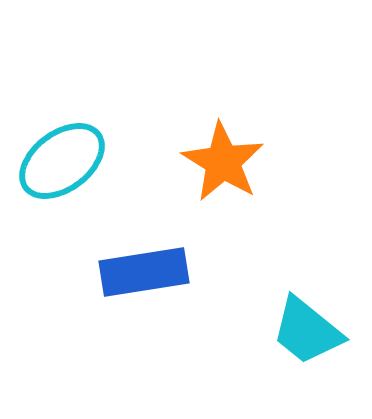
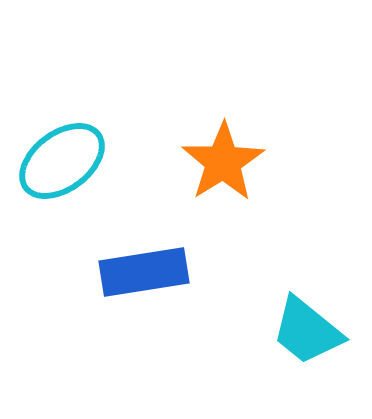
orange star: rotated 8 degrees clockwise
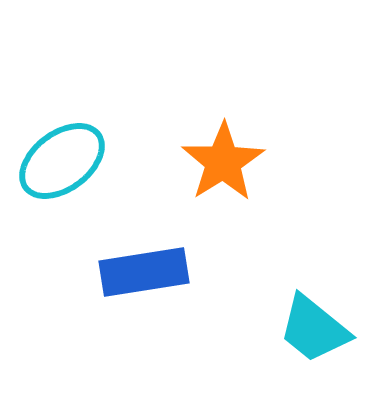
cyan trapezoid: moved 7 px right, 2 px up
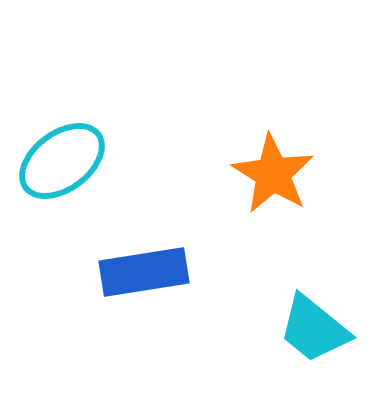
orange star: moved 50 px right, 12 px down; rotated 8 degrees counterclockwise
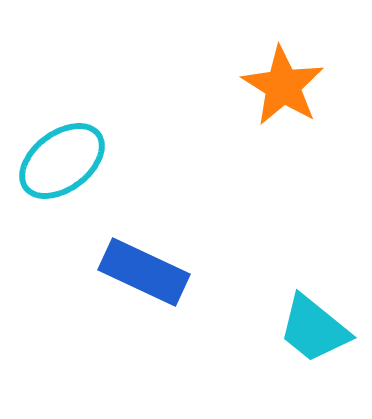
orange star: moved 10 px right, 88 px up
blue rectangle: rotated 34 degrees clockwise
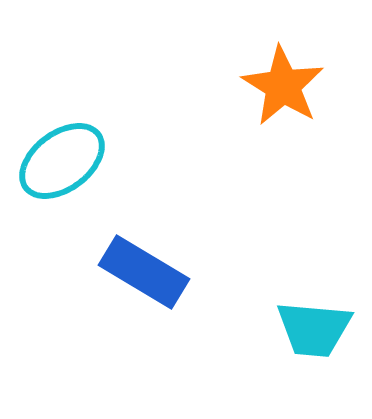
blue rectangle: rotated 6 degrees clockwise
cyan trapezoid: rotated 34 degrees counterclockwise
